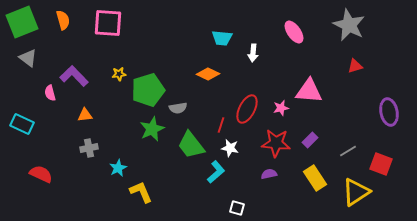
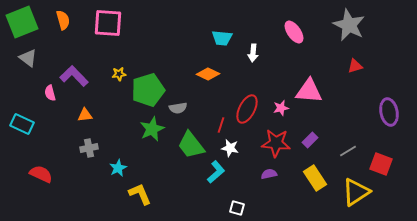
yellow L-shape: moved 1 px left, 2 px down
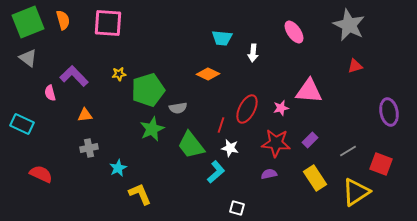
green square: moved 6 px right
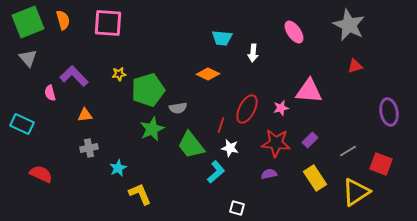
gray triangle: rotated 12 degrees clockwise
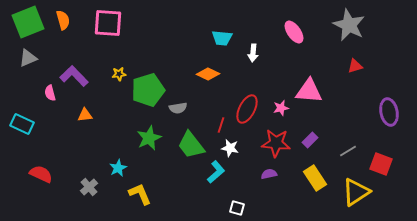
gray triangle: rotated 48 degrees clockwise
green star: moved 3 px left, 9 px down
gray cross: moved 39 px down; rotated 30 degrees counterclockwise
